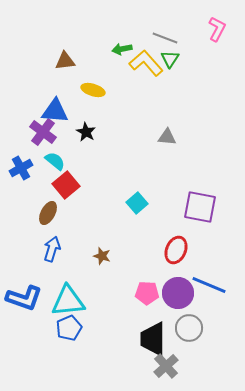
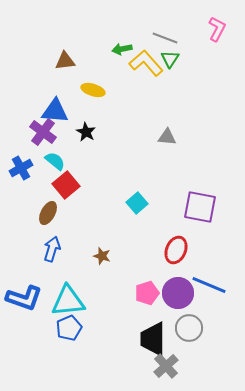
pink pentagon: rotated 20 degrees counterclockwise
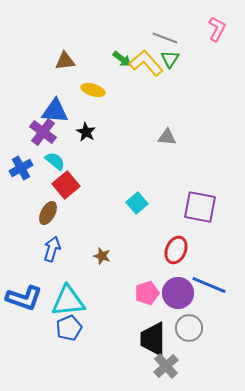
green arrow: moved 10 px down; rotated 132 degrees counterclockwise
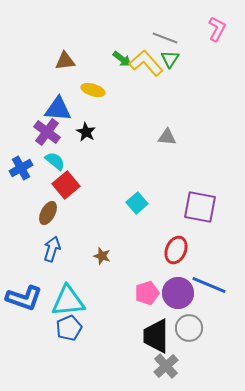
blue triangle: moved 3 px right, 2 px up
purple cross: moved 4 px right
black trapezoid: moved 3 px right, 3 px up
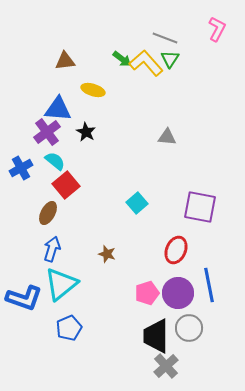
purple cross: rotated 16 degrees clockwise
brown star: moved 5 px right, 2 px up
blue line: rotated 56 degrees clockwise
cyan triangle: moved 7 px left, 17 px up; rotated 33 degrees counterclockwise
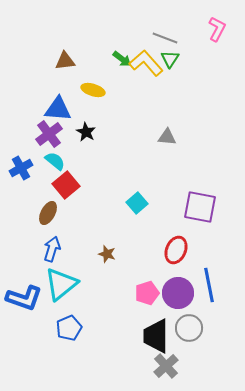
purple cross: moved 2 px right, 2 px down
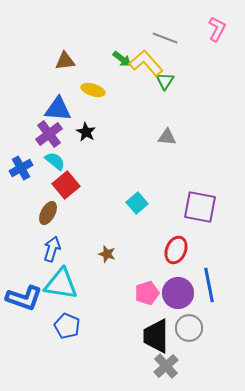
green triangle: moved 5 px left, 22 px down
cyan triangle: rotated 48 degrees clockwise
blue pentagon: moved 2 px left, 2 px up; rotated 25 degrees counterclockwise
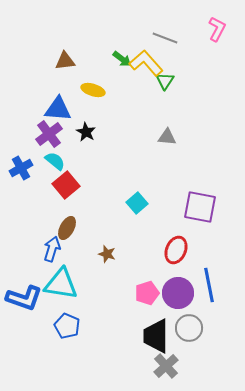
brown ellipse: moved 19 px right, 15 px down
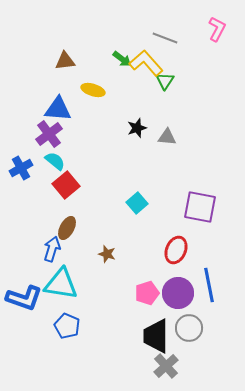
black star: moved 51 px right, 4 px up; rotated 24 degrees clockwise
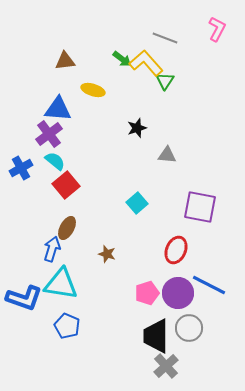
gray triangle: moved 18 px down
blue line: rotated 52 degrees counterclockwise
